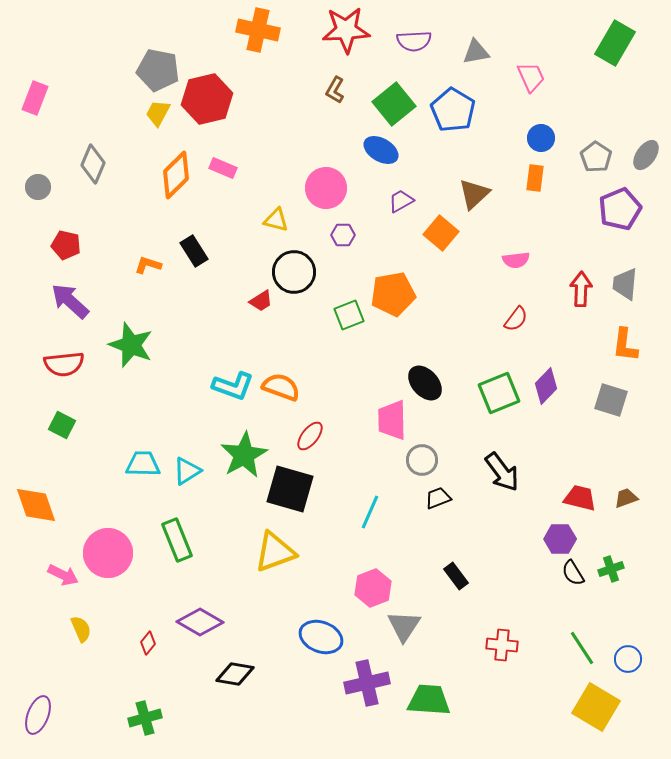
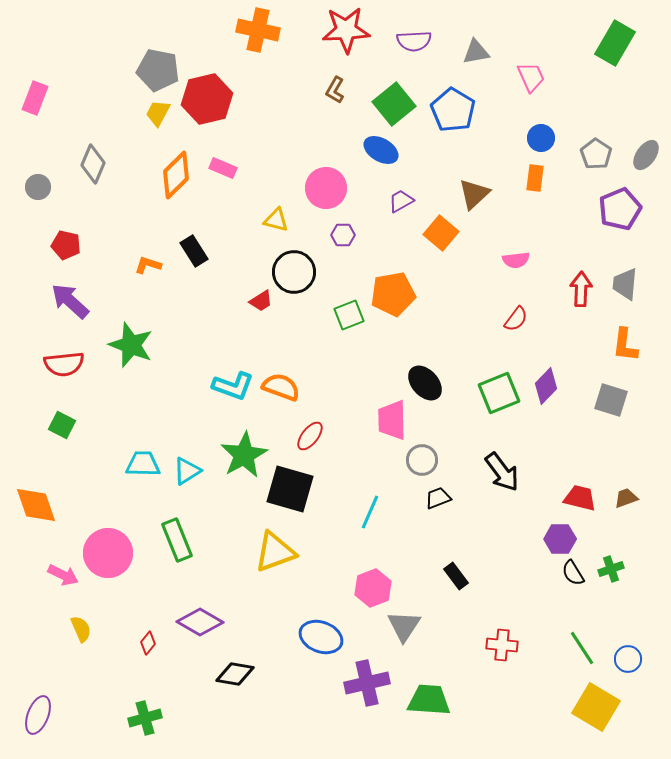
gray pentagon at (596, 157): moved 3 px up
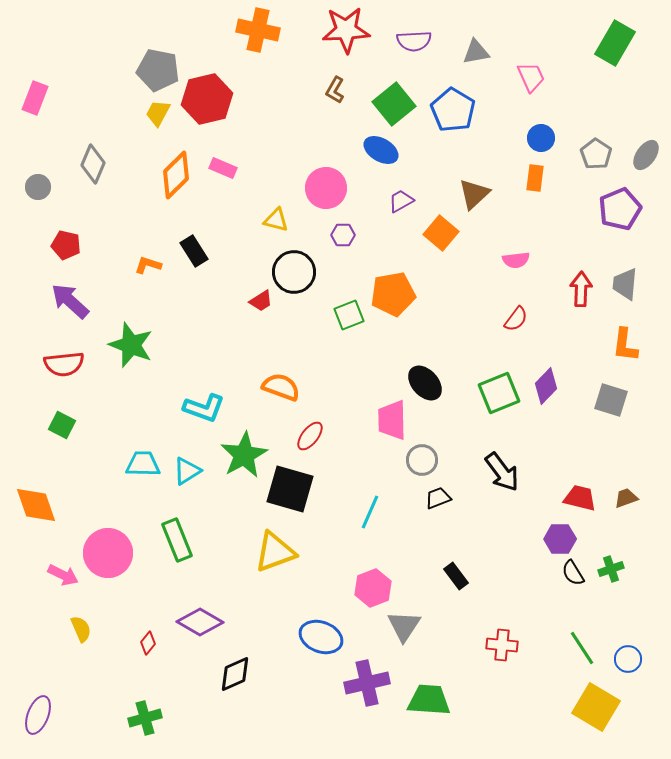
cyan L-shape at (233, 386): moved 29 px left, 22 px down
black diamond at (235, 674): rotated 33 degrees counterclockwise
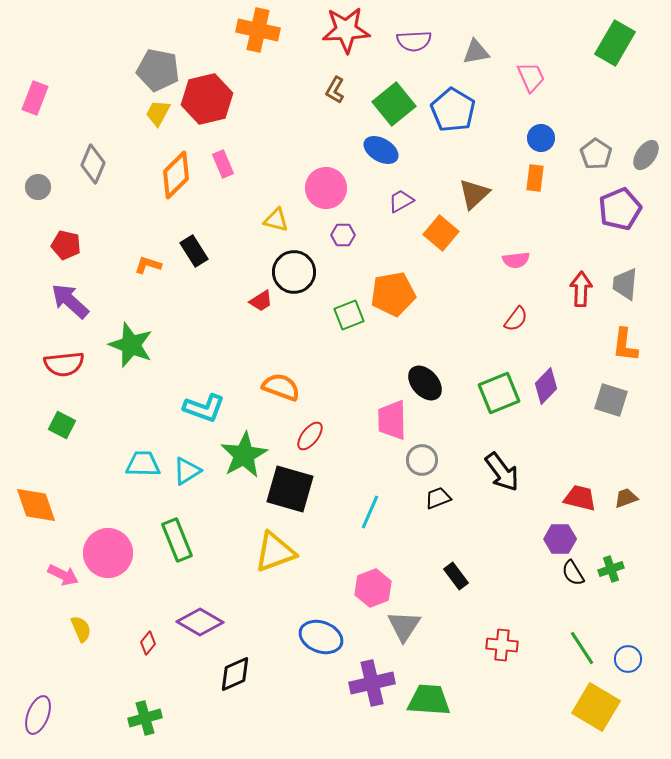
pink rectangle at (223, 168): moved 4 px up; rotated 44 degrees clockwise
purple cross at (367, 683): moved 5 px right
